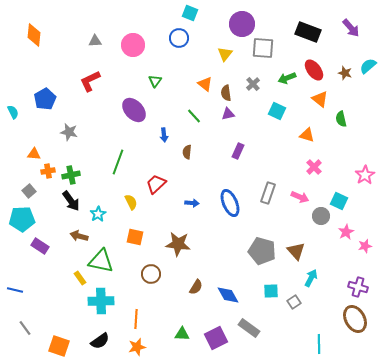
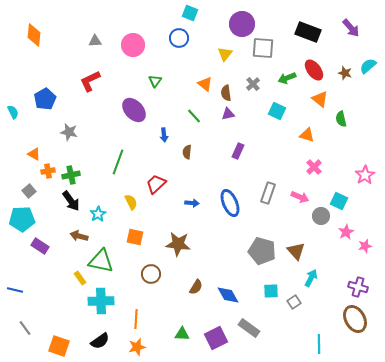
orange triangle at (34, 154): rotated 24 degrees clockwise
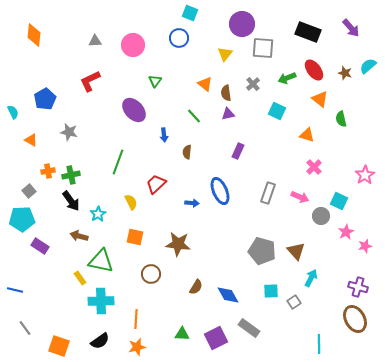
orange triangle at (34, 154): moved 3 px left, 14 px up
blue ellipse at (230, 203): moved 10 px left, 12 px up
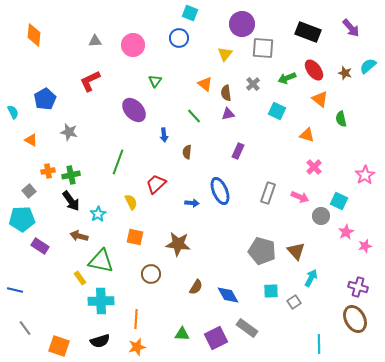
gray rectangle at (249, 328): moved 2 px left
black semicircle at (100, 341): rotated 18 degrees clockwise
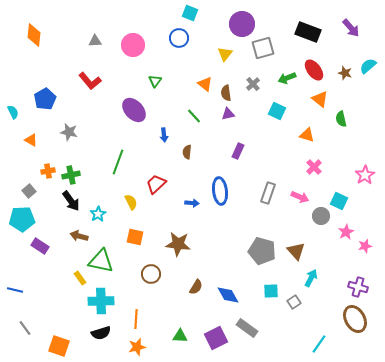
gray square at (263, 48): rotated 20 degrees counterclockwise
red L-shape at (90, 81): rotated 105 degrees counterclockwise
blue ellipse at (220, 191): rotated 16 degrees clockwise
green triangle at (182, 334): moved 2 px left, 2 px down
black semicircle at (100, 341): moved 1 px right, 8 px up
cyan line at (319, 344): rotated 36 degrees clockwise
